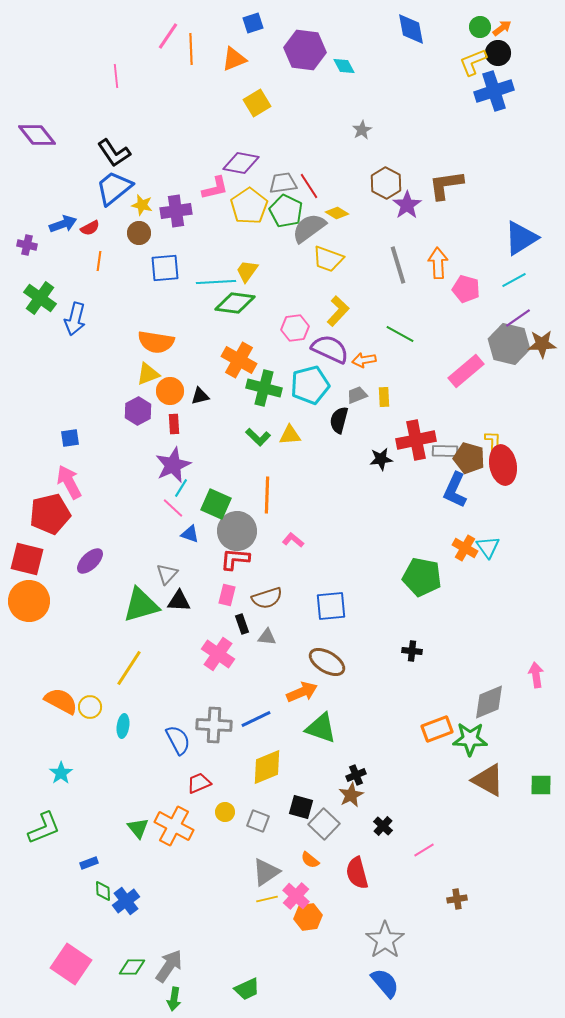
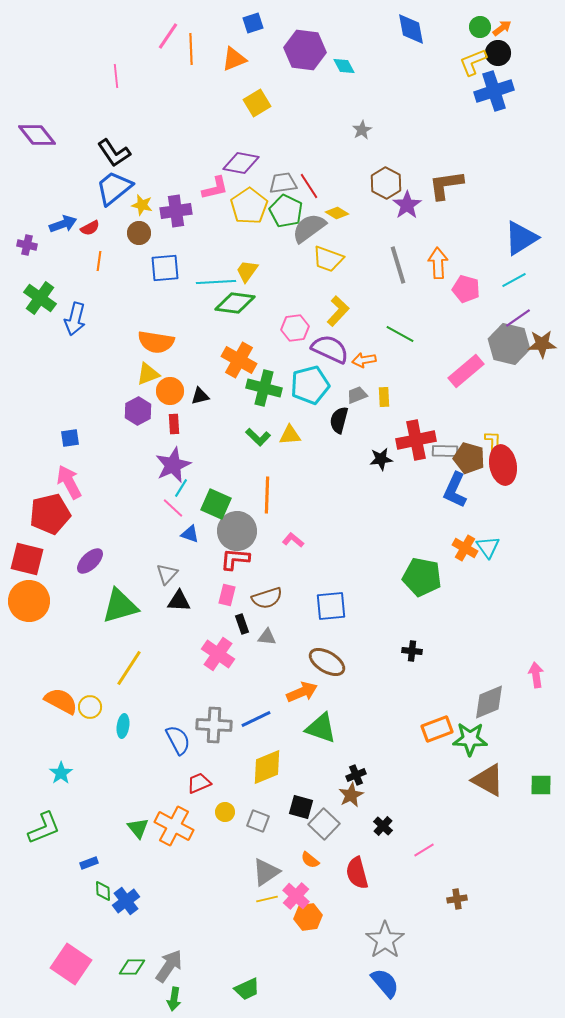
green triangle at (141, 605): moved 21 px left, 1 px down
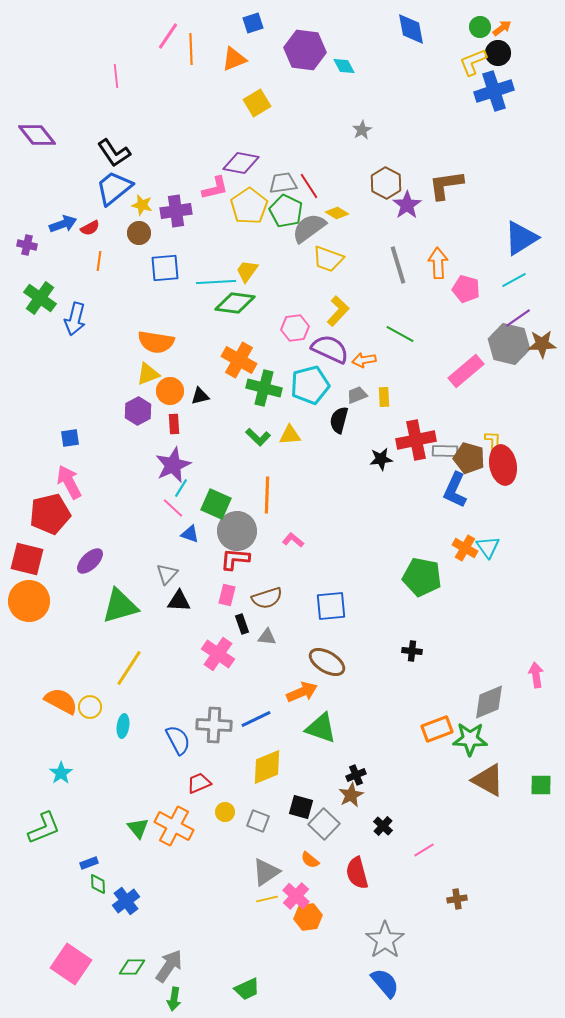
green diamond at (103, 891): moved 5 px left, 7 px up
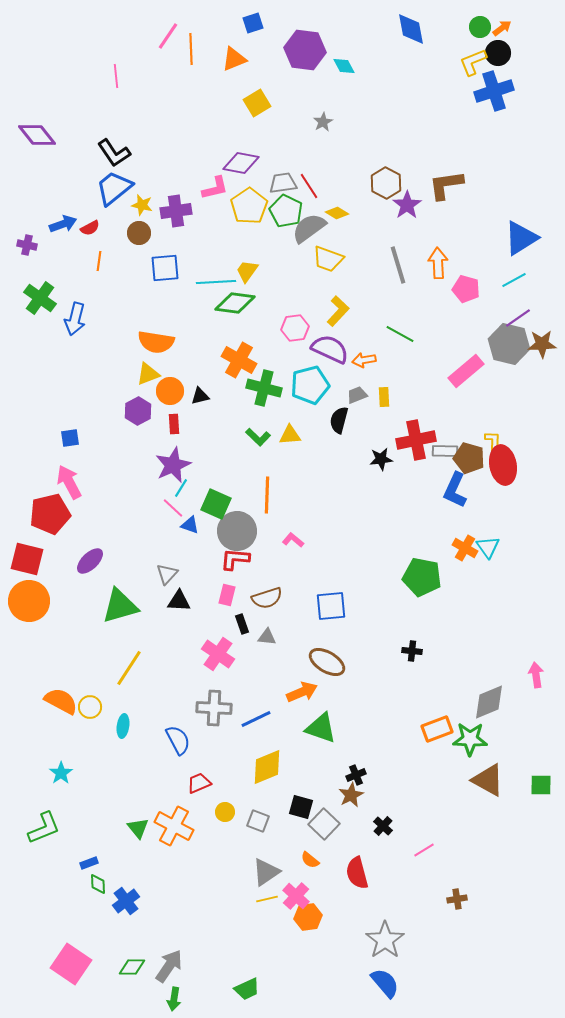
gray star at (362, 130): moved 39 px left, 8 px up
blue triangle at (190, 534): moved 9 px up
gray cross at (214, 725): moved 17 px up
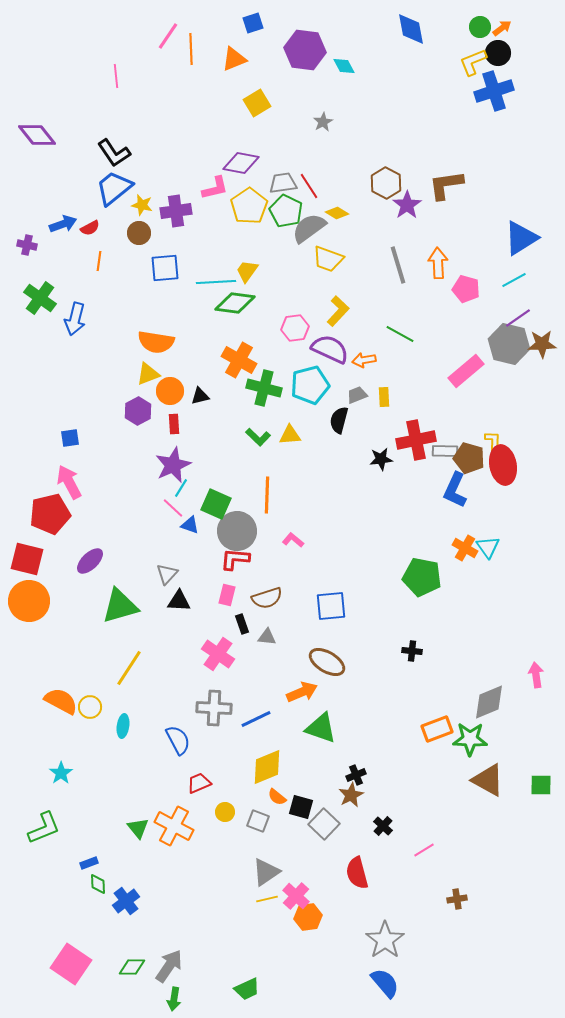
orange semicircle at (310, 860): moved 33 px left, 63 px up
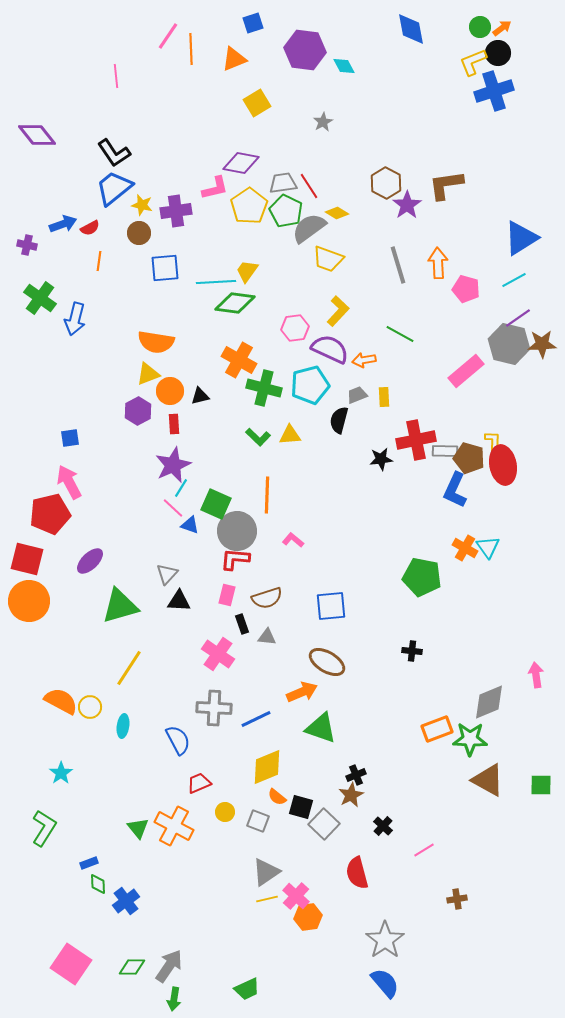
green L-shape at (44, 828): rotated 36 degrees counterclockwise
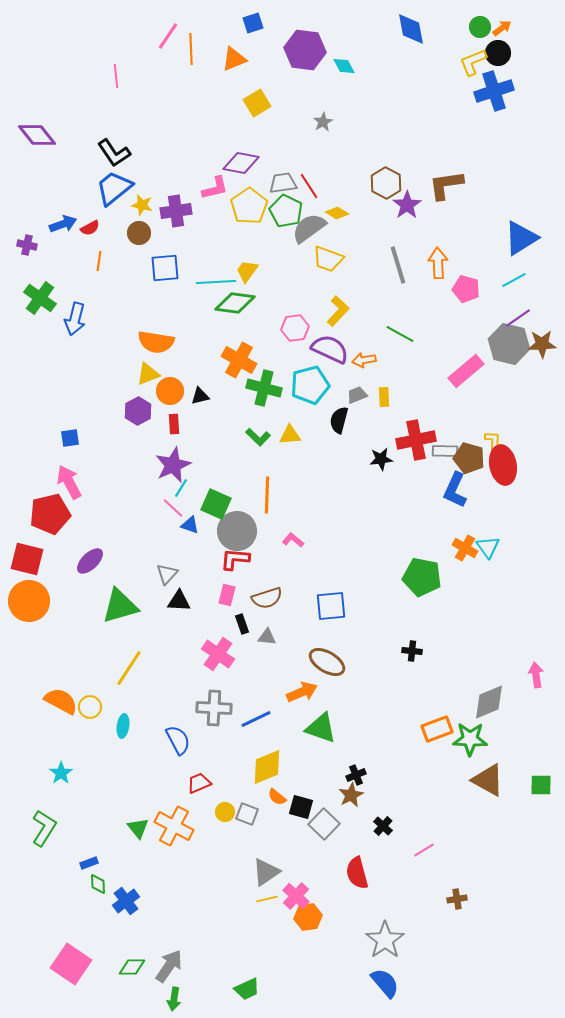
gray square at (258, 821): moved 11 px left, 7 px up
